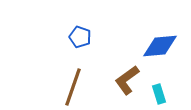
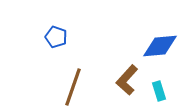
blue pentagon: moved 24 px left
brown L-shape: rotated 12 degrees counterclockwise
cyan rectangle: moved 3 px up
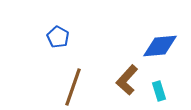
blue pentagon: moved 2 px right; rotated 10 degrees clockwise
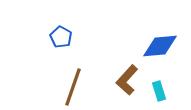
blue pentagon: moved 3 px right
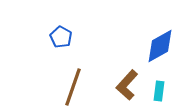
blue diamond: rotated 24 degrees counterclockwise
brown L-shape: moved 5 px down
cyan rectangle: rotated 24 degrees clockwise
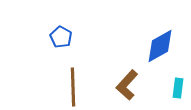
brown line: rotated 21 degrees counterclockwise
cyan rectangle: moved 19 px right, 3 px up
